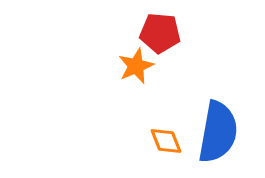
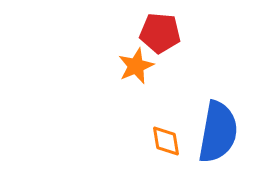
orange diamond: rotated 12 degrees clockwise
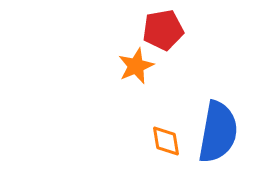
red pentagon: moved 3 px right, 3 px up; rotated 15 degrees counterclockwise
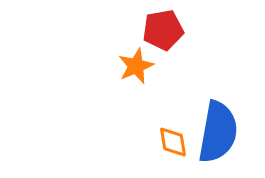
orange diamond: moved 7 px right, 1 px down
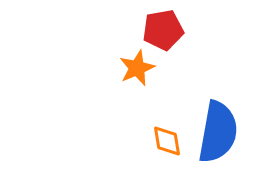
orange star: moved 1 px right, 2 px down
orange diamond: moved 6 px left, 1 px up
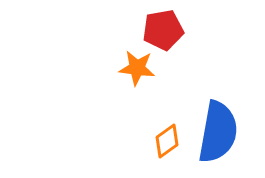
orange star: rotated 30 degrees clockwise
orange diamond: rotated 64 degrees clockwise
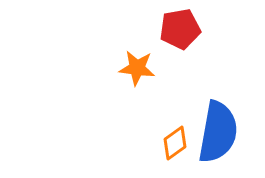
red pentagon: moved 17 px right, 1 px up
orange diamond: moved 8 px right, 2 px down
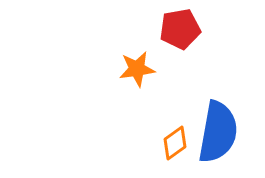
orange star: moved 1 px down; rotated 15 degrees counterclockwise
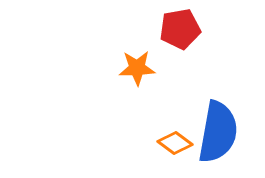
orange star: moved 1 px up; rotated 6 degrees clockwise
orange diamond: rotated 72 degrees clockwise
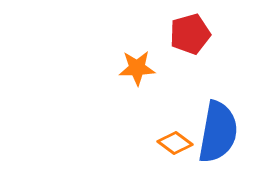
red pentagon: moved 10 px right, 5 px down; rotated 6 degrees counterclockwise
